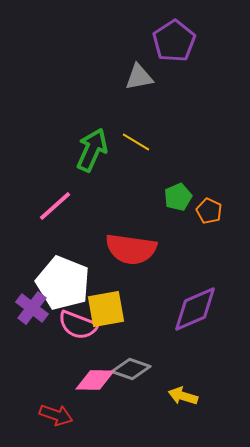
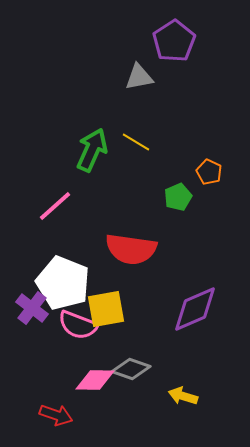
orange pentagon: moved 39 px up
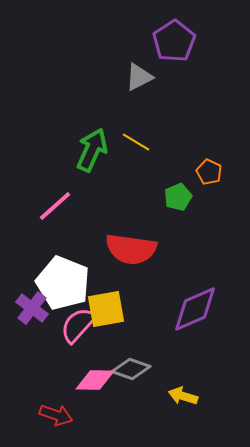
gray triangle: rotated 16 degrees counterclockwise
pink semicircle: rotated 111 degrees clockwise
